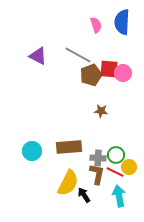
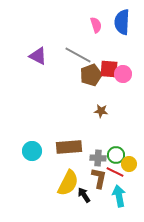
pink circle: moved 1 px down
yellow circle: moved 3 px up
brown L-shape: moved 2 px right, 4 px down
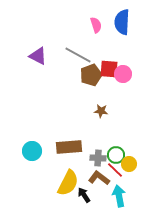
red line: moved 2 px up; rotated 18 degrees clockwise
brown L-shape: rotated 65 degrees counterclockwise
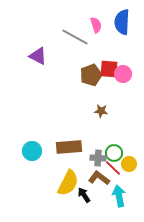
gray line: moved 3 px left, 18 px up
green circle: moved 2 px left, 2 px up
red line: moved 2 px left, 2 px up
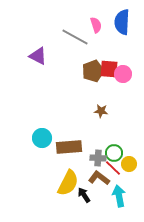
brown pentagon: moved 2 px right, 4 px up
cyan circle: moved 10 px right, 13 px up
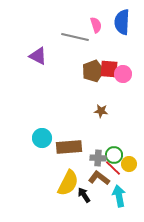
gray line: rotated 16 degrees counterclockwise
green circle: moved 2 px down
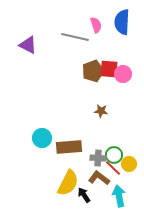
purple triangle: moved 10 px left, 11 px up
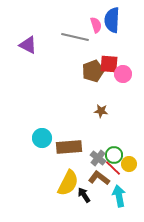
blue semicircle: moved 10 px left, 2 px up
red square: moved 5 px up
gray cross: rotated 35 degrees clockwise
